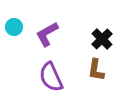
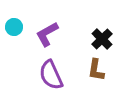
purple semicircle: moved 2 px up
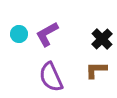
cyan circle: moved 5 px right, 7 px down
brown L-shape: rotated 80 degrees clockwise
purple semicircle: moved 2 px down
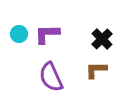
purple L-shape: rotated 28 degrees clockwise
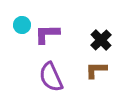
cyan circle: moved 3 px right, 9 px up
black cross: moved 1 px left, 1 px down
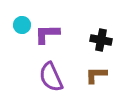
black cross: rotated 35 degrees counterclockwise
brown L-shape: moved 5 px down
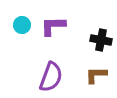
purple L-shape: moved 6 px right, 8 px up
purple semicircle: rotated 136 degrees counterclockwise
